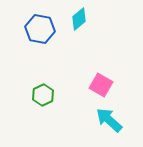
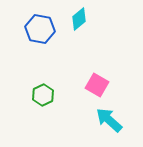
pink square: moved 4 px left
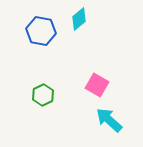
blue hexagon: moved 1 px right, 2 px down
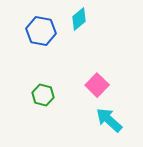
pink square: rotated 15 degrees clockwise
green hexagon: rotated 20 degrees counterclockwise
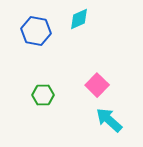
cyan diamond: rotated 15 degrees clockwise
blue hexagon: moved 5 px left
green hexagon: rotated 15 degrees counterclockwise
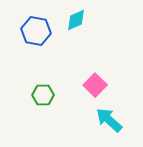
cyan diamond: moved 3 px left, 1 px down
pink square: moved 2 px left
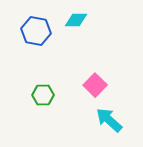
cyan diamond: rotated 25 degrees clockwise
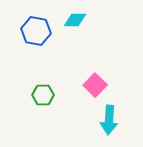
cyan diamond: moved 1 px left
cyan arrow: rotated 128 degrees counterclockwise
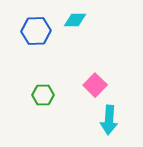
blue hexagon: rotated 12 degrees counterclockwise
